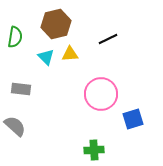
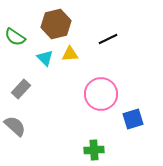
green semicircle: rotated 115 degrees clockwise
cyan triangle: moved 1 px left, 1 px down
gray rectangle: rotated 54 degrees counterclockwise
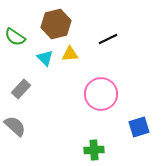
blue square: moved 6 px right, 8 px down
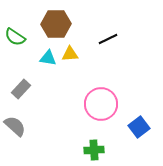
brown hexagon: rotated 12 degrees clockwise
cyan triangle: moved 3 px right; rotated 36 degrees counterclockwise
pink circle: moved 10 px down
blue square: rotated 20 degrees counterclockwise
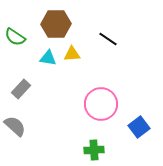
black line: rotated 60 degrees clockwise
yellow triangle: moved 2 px right
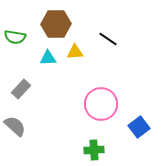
green semicircle: rotated 25 degrees counterclockwise
yellow triangle: moved 3 px right, 2 px up
cyan triangle: rotated 12 degrees counterclockwise
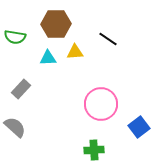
gray semicircle: moved 1 px down
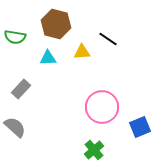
brown hexagon: rotated 16 degrees clockwise
yellow triangle: moved 7 px right
pink circle: moved 1 px right, 3 px down
blue square: moved 1 px right; rotated 15 degrees clockwise
green cross: rotated 36 degrees counterclockwise
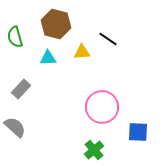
green semicircle: rotated 65 degrees clockwise
blue square: moved 2 px left, 5 px down; rotated 25 degrees clockwise
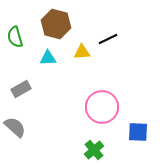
black line: rotated 60 degrees counterclockwise
gray rectangle: rotated 18 degrees clockwise
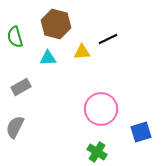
gray rectangle: moved 2 px up
pink circle: moved 1 px left, 2 px down
gray semicircle: rotated 105 degrees counterclockwise
blue square: moved 3 px right; rotated 20 degrees counterclockwise
green cross: moved 3 px right, 2 px down; rotated 18 degrees counterclockwise
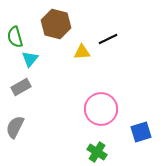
cyan triangle: moved 18 px left, 1 px down; rotated 48 degrees counterclockwise
